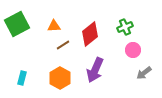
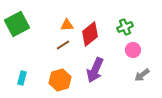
orange triangle: moved 13 px right, 1 px up
gray arrow: moved 2 px left, 2 px down
orange hexagon: moved 2 px down; rotated 15 degrees clockwise
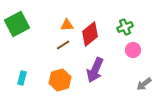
gray arrow: moved 2 px right, 9 px down
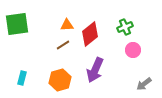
green square: rotated 20 degrees clockwise
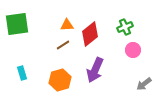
cyan rectangle: moved 5 px up; rotated 32 degrees counterclockwise
